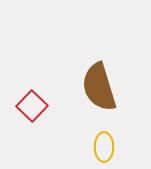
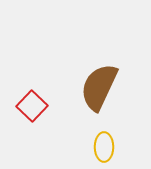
brown semicircle: rotated 42 degrees clockwise
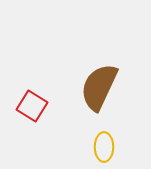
red square: rotated 12 degrees counterclockwise
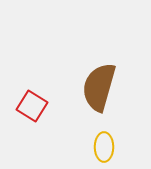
brown semicircle: rotated 9 degrees counterclockwise
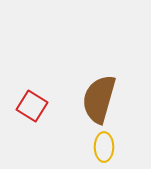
brown semicircle: moved 12 px down
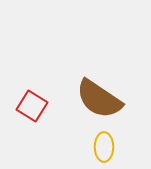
brown semicircle: rotated 72 degrees counterclockwise
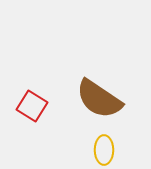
yellow ellipse: moved 3 px down
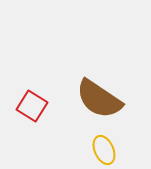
yellow ellipse: rotated 24 degrees counterclockwise
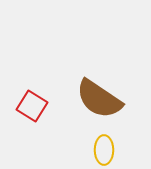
yellow ellipse: rotated 24 degrees clockwise
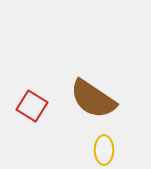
brown semicircle: moved 6 px left
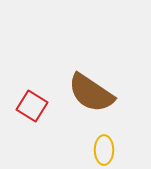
brown semicircle: moved 2 px left, 6 px up
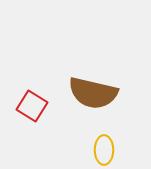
brown semicircle: moved 2 px right; rotated 21 degrees counterclockwise
